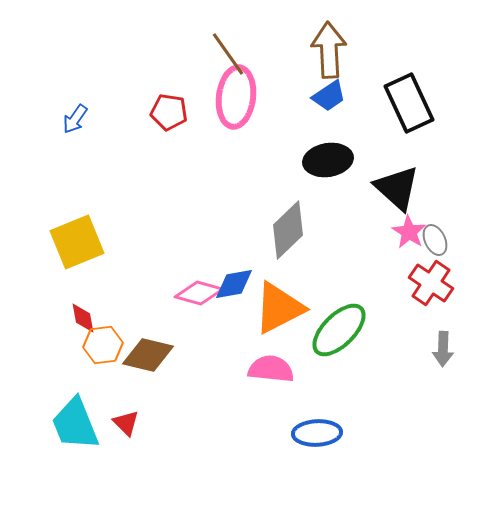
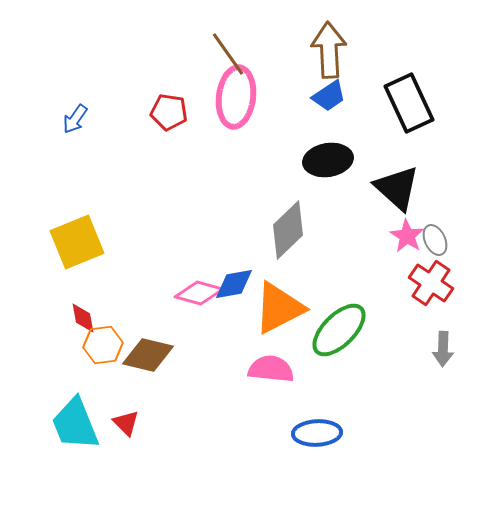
pink star: moved 2 px left, 4 px down
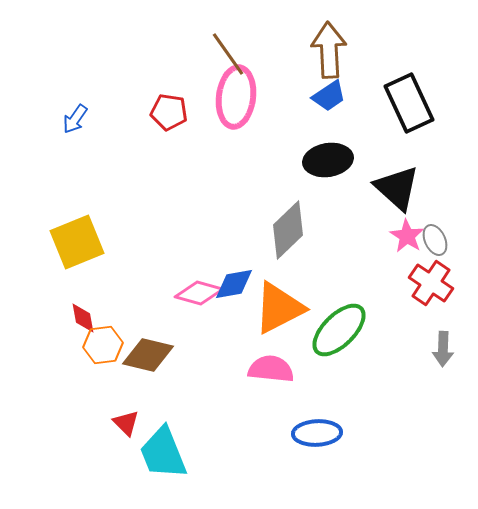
cyan trapezoid: moved 88 px right, 29 px down
